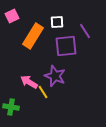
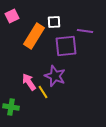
white square: moved 3 px left
purple line: rotated 49 degrees counterclockwise
orange rectangle: moved 1 px right
pink arrow: rotated 24 degrees clockwise
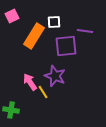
pink arrow: moved 1 px right
green cross: moved 3 px down
